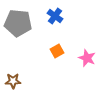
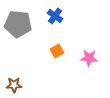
gray pentagon: moved 1 px down
pink star: moved 2 px right; rotated 18 degrees counterclockwise
brown star: moved 1 px right, 4 px down
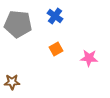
orange square: moved 1 px left, 2 px up
brown star: moved 2 px left, 3 px up
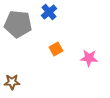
blue cross: moved 6 px left, 4 px up; rotated 14 degrees clockwise
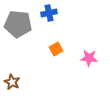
blue cross: moved 1 px down; rotated 28 degrees clockwise
brown star: rotated 28 degrees clockwise
